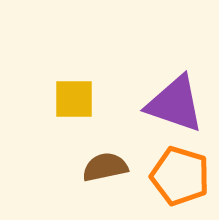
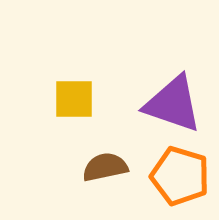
purple triangle: moved 2 px left
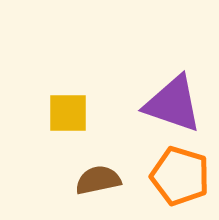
yellow square: moved 6 px left, 14 px down
brown semicircle: moved 7 px left, 13 px down
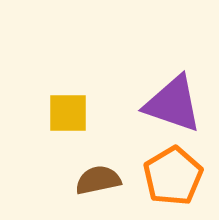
orange pentagon: moved 7 px left; rotated 24 degrees clockwise
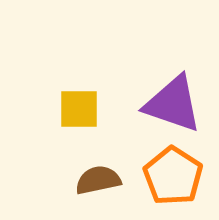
yellow square: moved 11 px right, 4 px up
orange pentagon: rotated 8 degrees counterclockwise
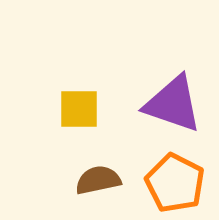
orange pentagon: moved 2 px right, 7 px down; rotated 6 degrees counterclockwise
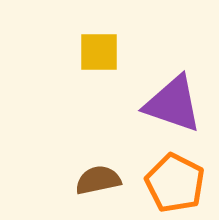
yellow square: moved 20 px right, 57 px up
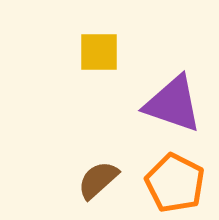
brown semicircle: rotated 30 degrees counterclockwise
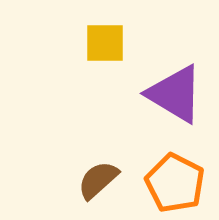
yellow square: moved 6 px right, 9 px up
purple triangle: moved 2 px right, 10 px up; rotated 12 degrees clockwise
